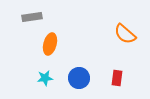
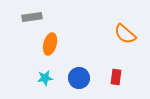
red rectangle: moved 1 px left, 1 px up
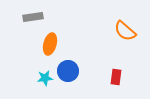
gray rectangle: moved 1 px right
orange semicircle: moved 3 px up
blue circle: moved 11 px left, 7 px up
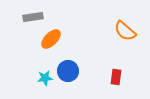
orange ellipse: moved 1 px right, 5 px up; rotated 30 degrees clockwise
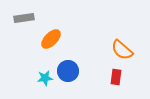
gray rectangle: moved 9 px left, 1 px down
orange semicircle: moved 3 px left, 19 px down
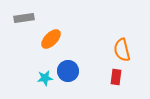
orange semicircle: rotated 35 degrees clockwise
